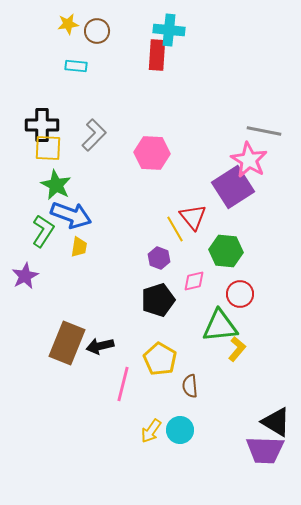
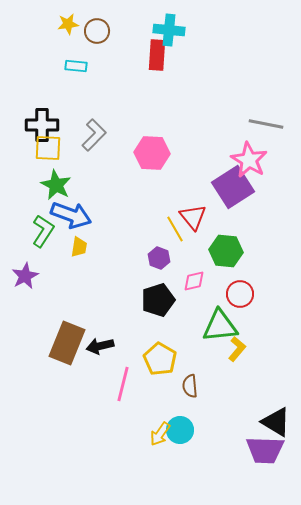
gray line: moved 2 px right, 7 px up
yellow arrow: moved 9 px right, 3 px down
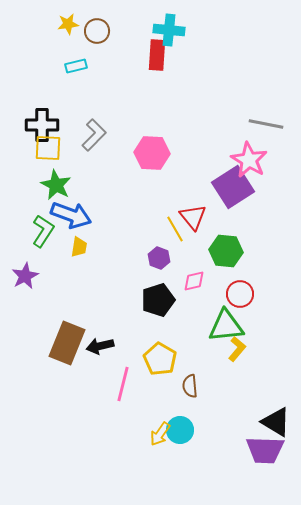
cyan rectangle: rotated 20 degrees counterclockwise
green triangle: moved 6 px right
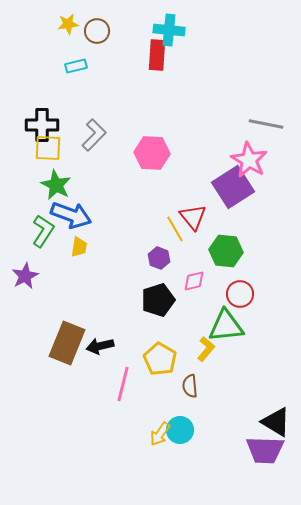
yellow L-shape: moved 31 px left
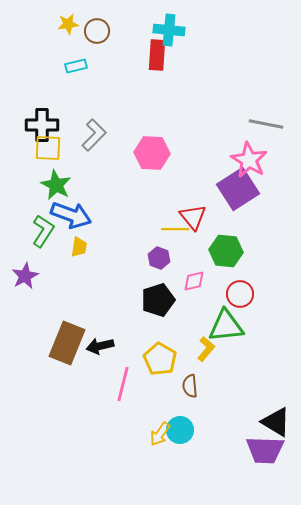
purple square: moved 5 px right, 2 px down
yellow line: rotated 60 degrees counterclockwise
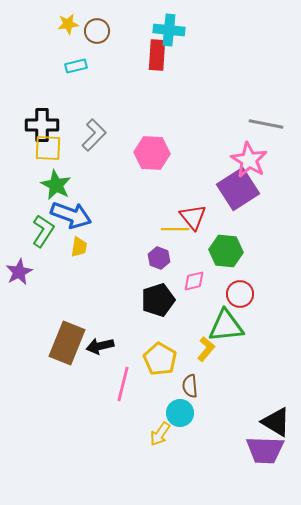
purple star: moved 6 px left, 4 px up
cyan circle: moved 17 px up
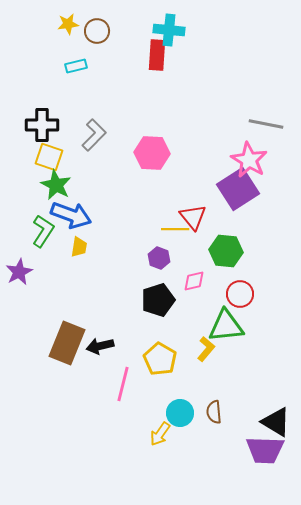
yellow square: moved 1 px right, 9 px down; rotated 16 degrees clockwise
brown semicircle: moved 24 px right, 26 px down
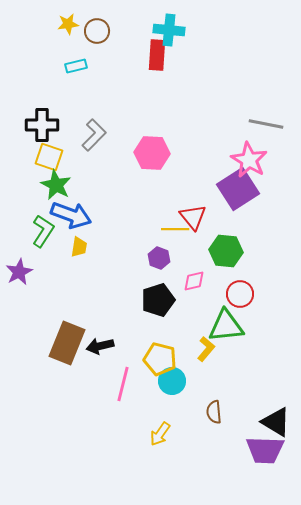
yellow pentagon: rotated 16 degrees counterclockwise
cyan circle: moved 8 px left, 32 px up
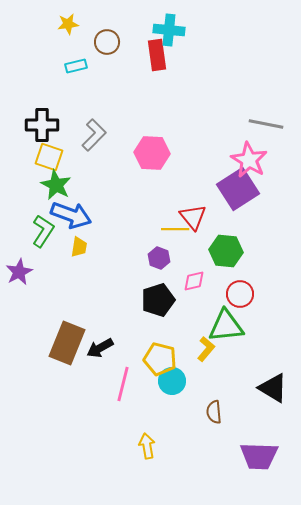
brown circle: moved 10 px right, 11 px down
red rectangle: rotated 12 degrees counterclockwise
black arrow: moved 2 px down; rotated 16 degrees counterclockwise
black triangle: moved 3 px left, 34 px up
yellow arrow: moved 13 px left, 12 px down; rotated 135 degrees clockwise
purple trapezoid: moved 6 px left, 6 px down
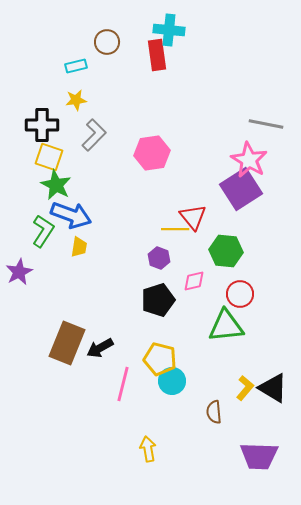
yellow star: moved 8 px right, 76 px down
pink hexagon: rotated 12 degrees counterclockwise
purple square: moved 3 px right
yellow L-shape: moved 39 px right, 39 px down
yellow arrow: moved 1 px right, 3 px down
